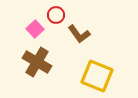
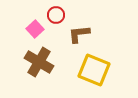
brown L-shape: rotated 120 degrees clockwise
brown cross: moved 2 px right
yellow square: moved 3 px left, 6 px up
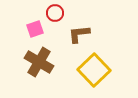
red circle: moved 1 px left, 2 px up
pink square: rotated 24 degrees clockwise
yellow square: rotated 24 degrees clockwise
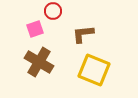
red circle: moved 2 px left, 2 px up
brown L-shape: moved 4 px right
yellow square: rotated 24 degrees counterclockwise
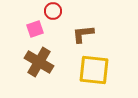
yellow square: rotated 16 degrees counterclockwise
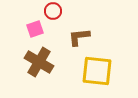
brown L-shape: moved 4 px left, 3 px down
yellow square: moved 3 px right, 1 px down
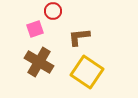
yellow square: moved 10 px left, 1 px down; rotated 28 degrees clockwise
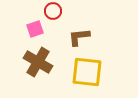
brown cross: moved 1 px left
yellow square: rotated 28 degrees counterclockwise
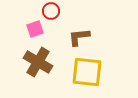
red circle: moved 2 px left
